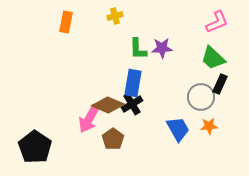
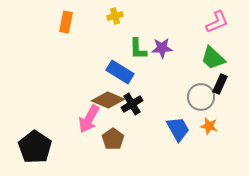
blue rectangle: moved 13 px left, 11 px up; rotated 68 degrees counterclockwise
brown diamond: moved 5 px up
orange star: rotated 18 degrees clockwise
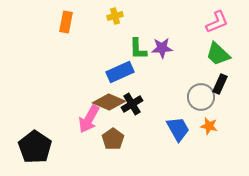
green trapezoid: moved 5 px right, 4 px up
blue rectangle: rotated 56 degrees counterclockwise
brown diamond: moved 1 px right, 2 px down
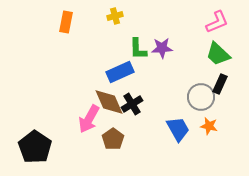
brown diamond: rotated 44 degrees clockwise
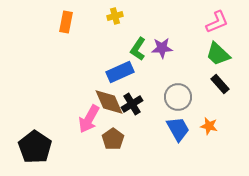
green L-shape: rotated 35 degrees clockwise
black rectangle: rotated 66 degrees counterclockwise
gray circle: moved 23 px left
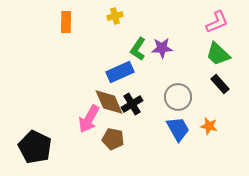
orange rectangle: rotated 10 degrees counterclockwise
brown pentagon: rotated 25 degrees counterclockwise
black pentagon: rotated 8 degrees counterclockwise
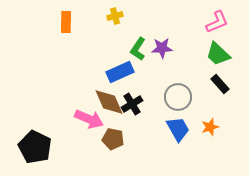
pink arrow: rotated 96 degrees counterclockwise
orange star: moved 1 px right, 1 px down; rotated 30 degrees counterclockwise
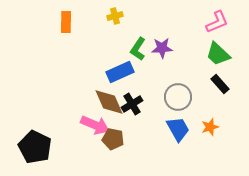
pink arrow: moved 6 px right, 6 px down
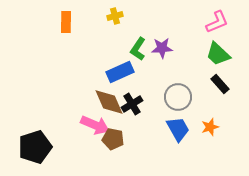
black pentagon: rotated 28 degrees clockwise
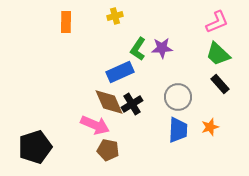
blue trapezoid: moved 1 px down; rotated 32 degrees clockwise
brown pentagon: moved 5 px left, 11 px down
